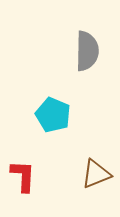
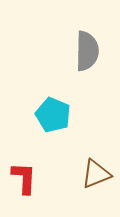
red L-shape: moved 1 px right, 2 px down
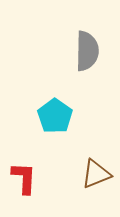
cyan pentagon: moved 2 px right, 1 px down; rotated 12 degrees clockwise
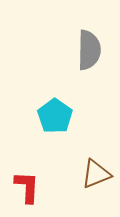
gray semicircle: moved 2 px right, 1 px up
red L-shape: moved 3 px right, 9 px down
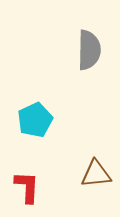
cyan pentagon: moved 20 px left, 4 px down; rotated 12 degrees clockwise
brown triangle: rotated 16 degrees clockwise
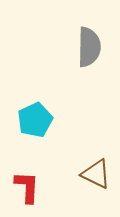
gray semicircle: moved 3 px up
brown triangle: rotated 32 degrees clockwise
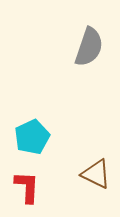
gray semicircle: rotated 18 degrees clockwise
cyan pentagon: moved 3 px left, 17 px down
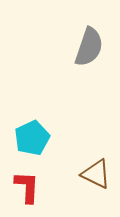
cyan pentagon: moved 1 px down
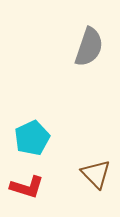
brown triangle: rotated 20 degrees clockwise
red L-shape: rotated 104 degrees clockwise
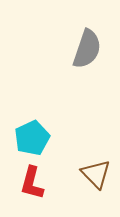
gray semicircle: moved 2 px left, 2 px down
red L-shape: moved 5 px right, 4 px up; rotated 88 degrees clockwise
